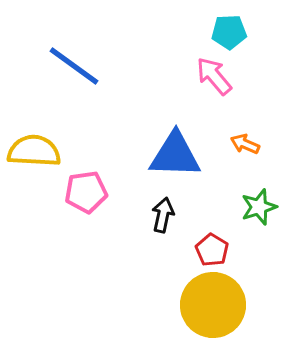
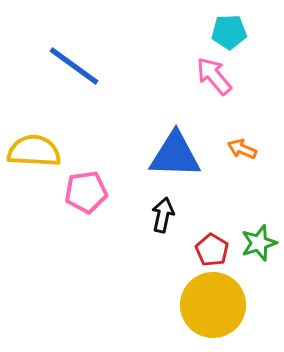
orange arrow: moved 3 px left, 5 px down
green star: moved 36 px down
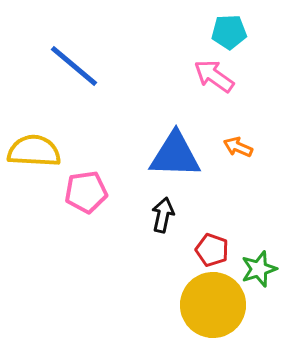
blue line: rotated 4 degrees clockwise
pink arrow: rotated 15 degrees counterclockwise
orange arrow: moved 4 px left, 2 px up
green star: moved 26 px down
red pentagon: rotated 12 degrees counterclockwise
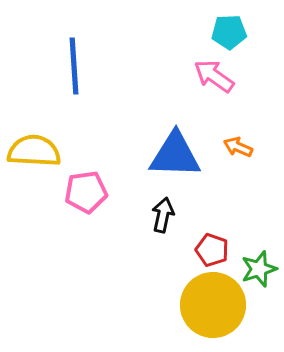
blue line: rotated 46 degrees clockwise
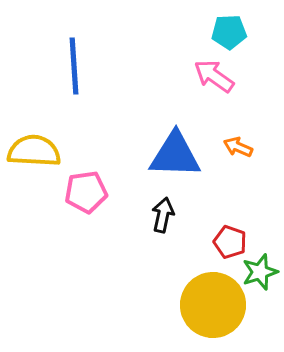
red pentagon: moved 18 px right, 8 px up
green star: moved 1 px right, 3 px down
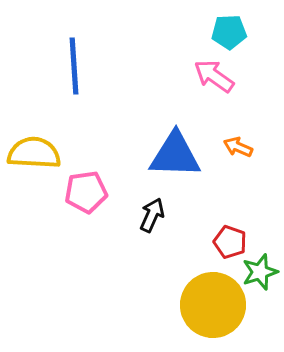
yellow semicircle: moved 2 px down
black arrow: moved 11 px left; rotated 12 degrees clockwise
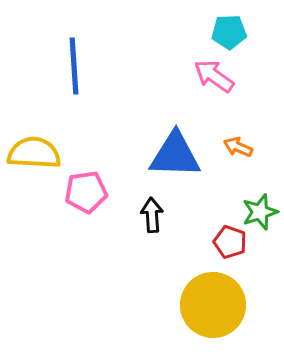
black arrow: rotated 28 degrees counterclockwise
green star: moved 60 px up
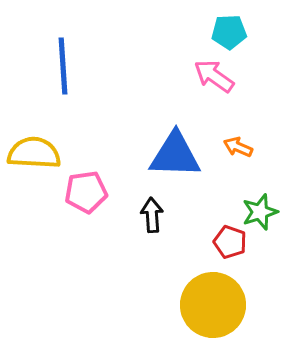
blue line: moved 11 px left
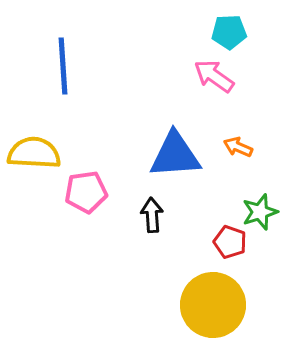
blue triangle: rotated 6 degrees counterclockwise
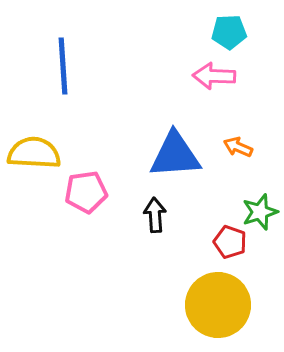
pink arrow: rotated 33 degrees counterclockwise
black arrow: moved 3 px right
yellow circle: moved 5 px right
